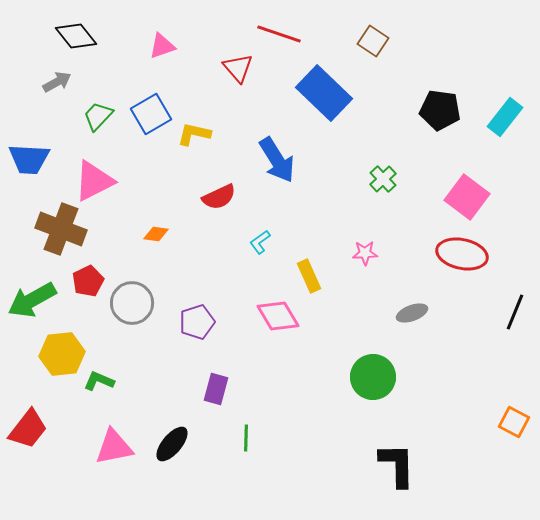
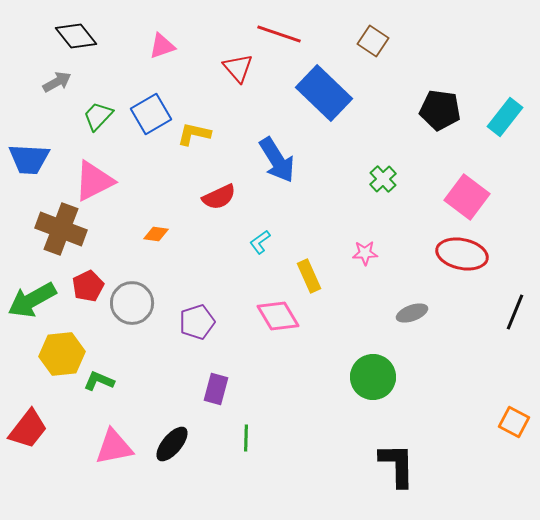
red pentagon at (88, 281): moved 5 px down
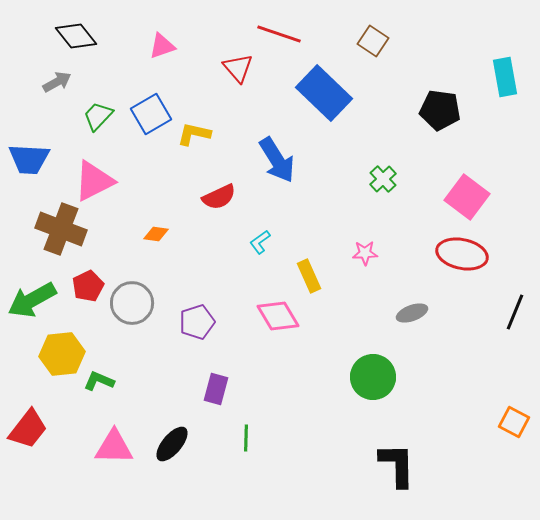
cyan rectangle at (505, 117): moved 40 px up; rotated 48 degrees counterclockwise
pink triangle at (114, 447): rotated 12 degrees clockwise
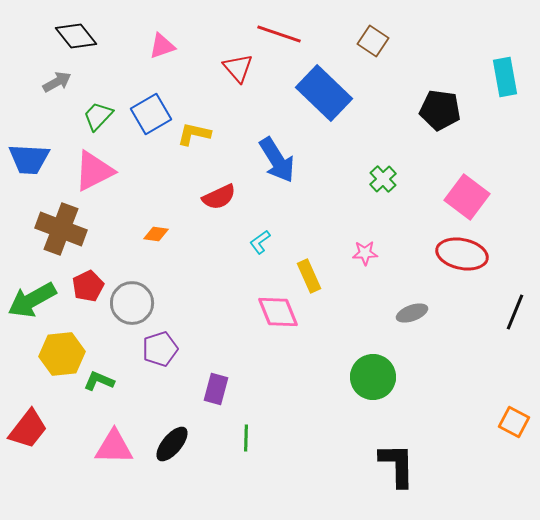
pink triangle at (94, 181): moved 10 px up
pink diamond at (278, 316): moved 4 px up; rotated 9 degrees clockwise
purple pentagon at (197, 322): moved 37 px left, 27 px down
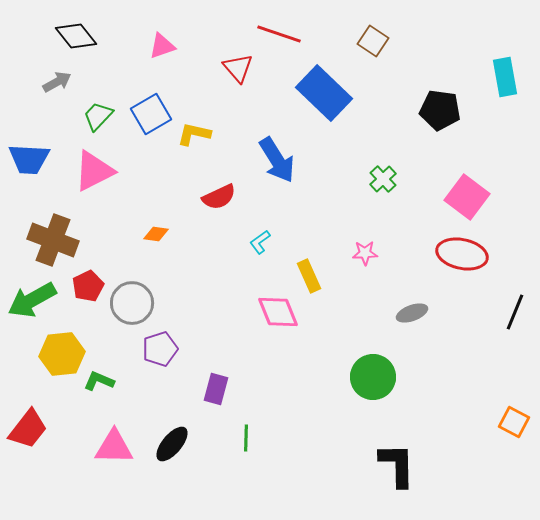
brown cross at (61, 229): moved 8 px left, 11 px down
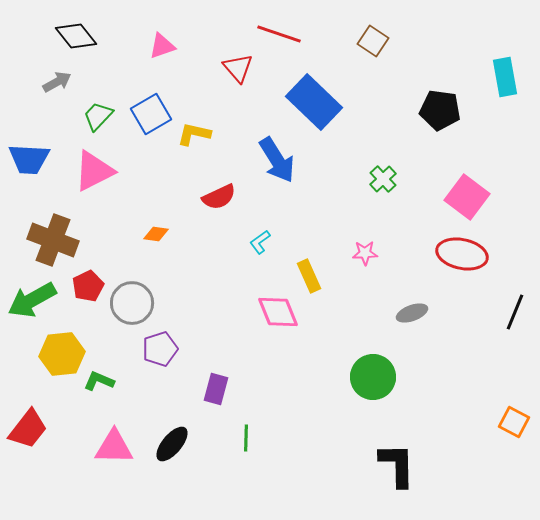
blue rectangle at (324, 93): moved 10 px left, 9 px down
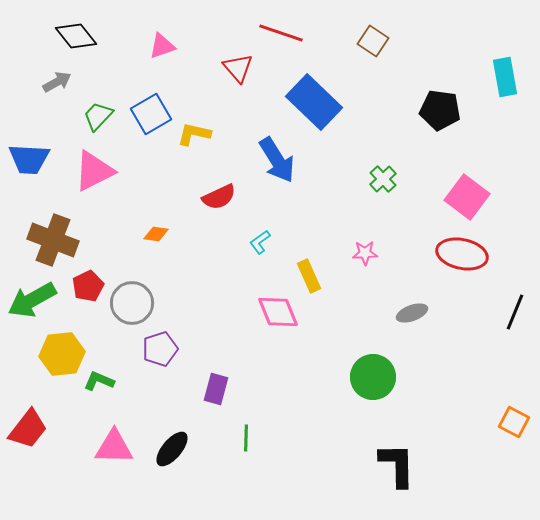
red line at (279, 34): moved 2 px right, 1 px up
black ellipse at (172, 444): moved 5 px down
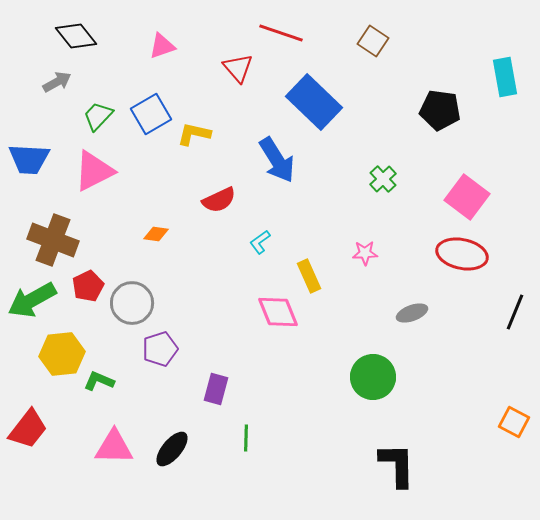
red semicircle at (219, 197): moved 3 px down
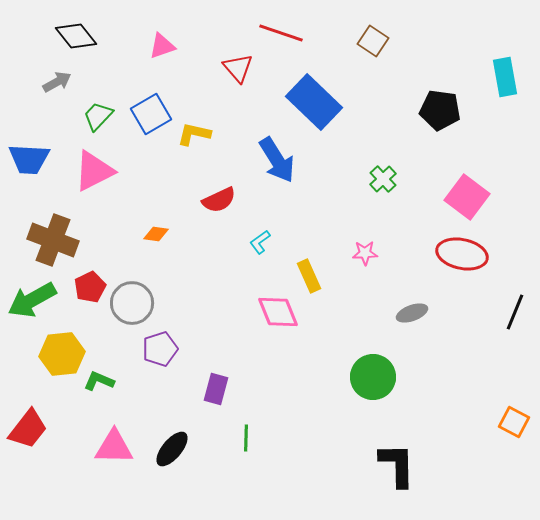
red pentagon at (88, 286): moved 2 px right, 1 px down
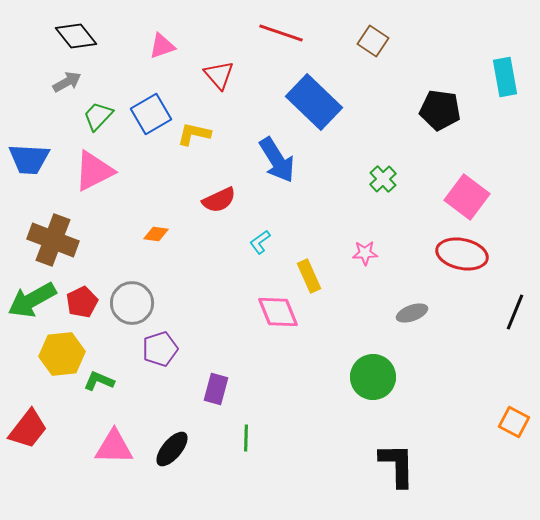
red triangle at (238, 68): moved 19 px left, 7 px down
gray arrow at (57, 82): moved 10 px right
red pentagon at (90, 287): moved 8 px left, 15 px down
